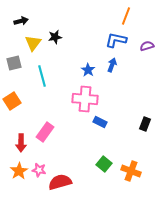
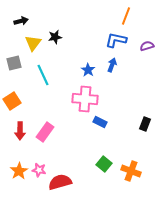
cyan line: moved 1 px right, 1 px up; rotated 10 degrees counterclockwise
red arrow: moved 1 px left, 12 px up
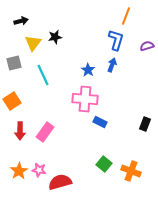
blue L-shape: rotated 95 degrees clockwise
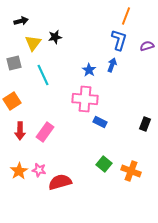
blue L-shape: moved 3 px right
blue star: moved 1 px right
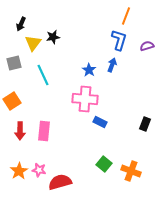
black arrow: moved 3 px down; rotated 128 degrees clockwise
black star: moved 2 px left
pink rectangle: moved 1 px left, 1 px up; rotated 30 degrees counterclockwise
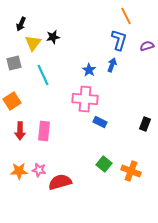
orange line: rotated 48 degrees counterclockwise
orange star: rotated 30 degrees clockwise
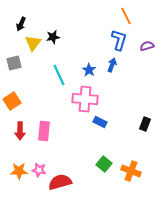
cyan line: moved 16 px right
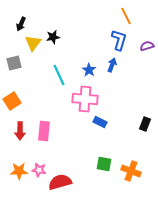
green square: rotated 28 degrees counterclockwise
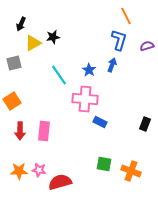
yellow triangle: rotated 24 degrees clockwise
cyan line: rotated 10 degrees counterclockwise
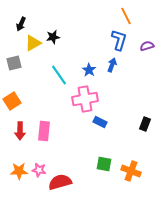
pink cross: rotated 15 degrees counterclockwise
